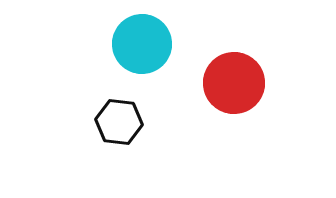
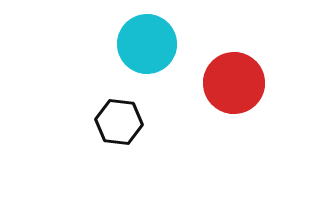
cyan circle: moved 5 px right
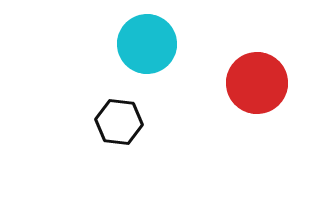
red circle: moved 23 px right
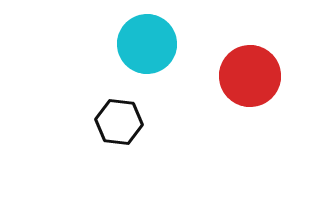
red circle: moved 7 px left, 7 px up
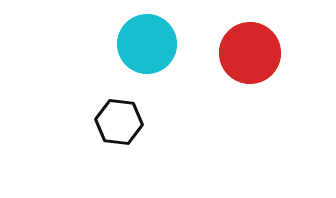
red circle: moved 23 px up
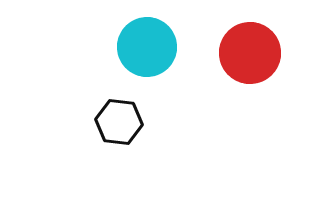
cyan circle: moved 3 px down
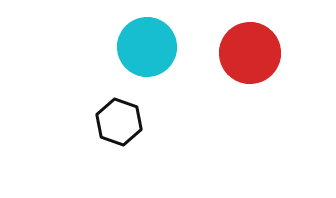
black hexagon: rotated 12 degrees clockwise
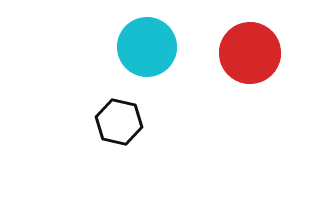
black hexagon: rotated 6 degrees counterclockwise
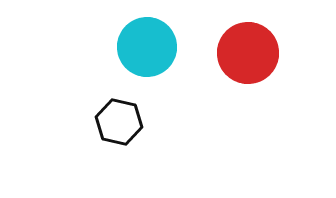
red circle: moved 2 px left
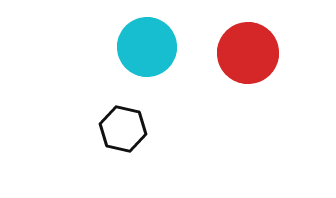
black hexagon: moved 4 px right, 7 px down
